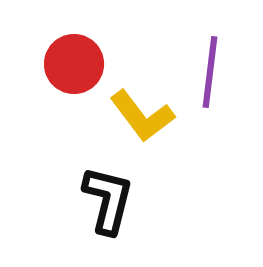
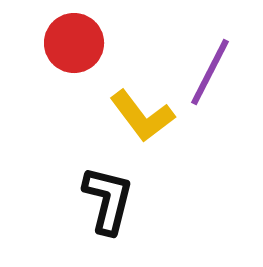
red circle: moved 21 px up
purple line: rotated 20 degrees clockwise
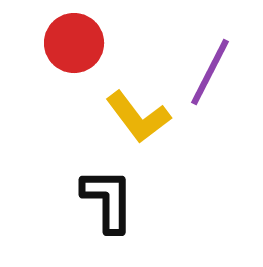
yellow L-shape: moved 4 px left, 1 px down
black L-shape: rotated 14 degrees counterclockwise
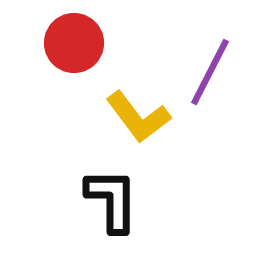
black L-shape: moved 4 px right
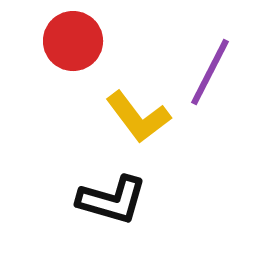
red circle: moved 1 px left, 2 px up
black L-shape: rotated 106 degrees clockwise
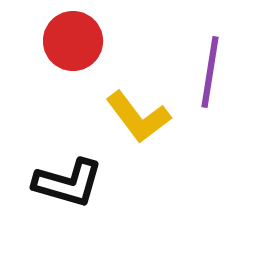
purple line: rotated 18 degrees counterclockwise
black L-shape: moved 44 px left, 17 px up
